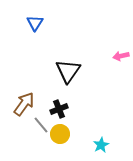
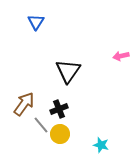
blue triangle: moved 1 px right, 1 px up
cyan star: rotated 28 degrees counterclockwise
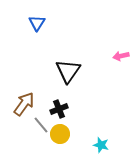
blue triangle: moved 1 px right, 1 px down
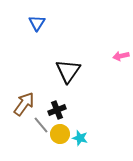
black cross: moved 2 px left, 1 px down
cyan star: moved 21 px left, 7 px up
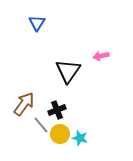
pink arrow: moved 20 px left
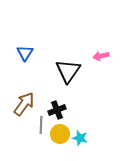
blue triangle: moved 12 px left, 30 px down
gray line: rotated 42 degrees clockwise
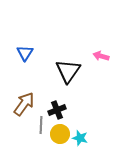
pink arrow: rotated 28 degrees clockwise
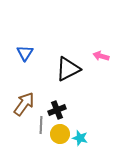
black triangle: moved 2 px up; rotated 28 degrees clockwise
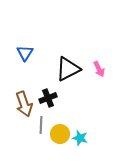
pink arrow: moved 2 px left, 13 px down; rotated 133 degrees counterclockwise
brown arrow: rotated 125 degrees clockwise
black cross: moved 9 px left, 12 px up
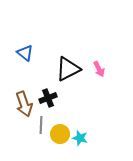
blue triangle: rotated 24 degrees counterclockwise
